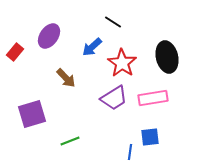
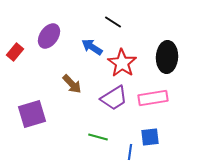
blue arrow: rotated 75 degrees clockwise
black ellipse: rotated 16 degrees clockwise
brown arrow: moved 6 px right, 6 px down
green line: moved 28 px right, 4 px up; rotated 36 degrees clockwise
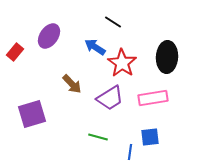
blue arrow: moved 3 px right
purple trapezoid: moved 4 px left
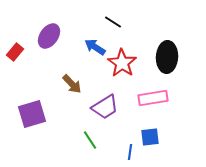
purple trapezoid: moved 5 px left, 9 px down
green line: moved 8 px left, 3 px down; rotated 42 degrees clockwise
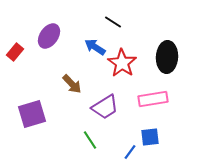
pink rectangle: moved 1 px down
blue line: rotated 28 degrees clockwise
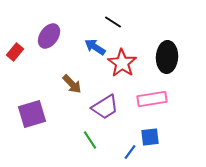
pink rectangle: moved 1 px left
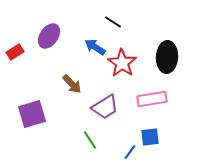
red rectangle: rotated 18 degrees clockwise
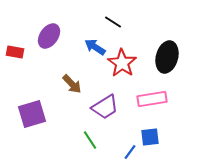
red rectangle: rotated 42 degrees clockwise
black ellipse: rotated 12 degrees clockwise
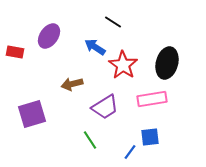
black ellipse: moved 6 px down
red star: moved 1 px right, 2 px down
brown arrow: rotated 120 degrees clockwise
